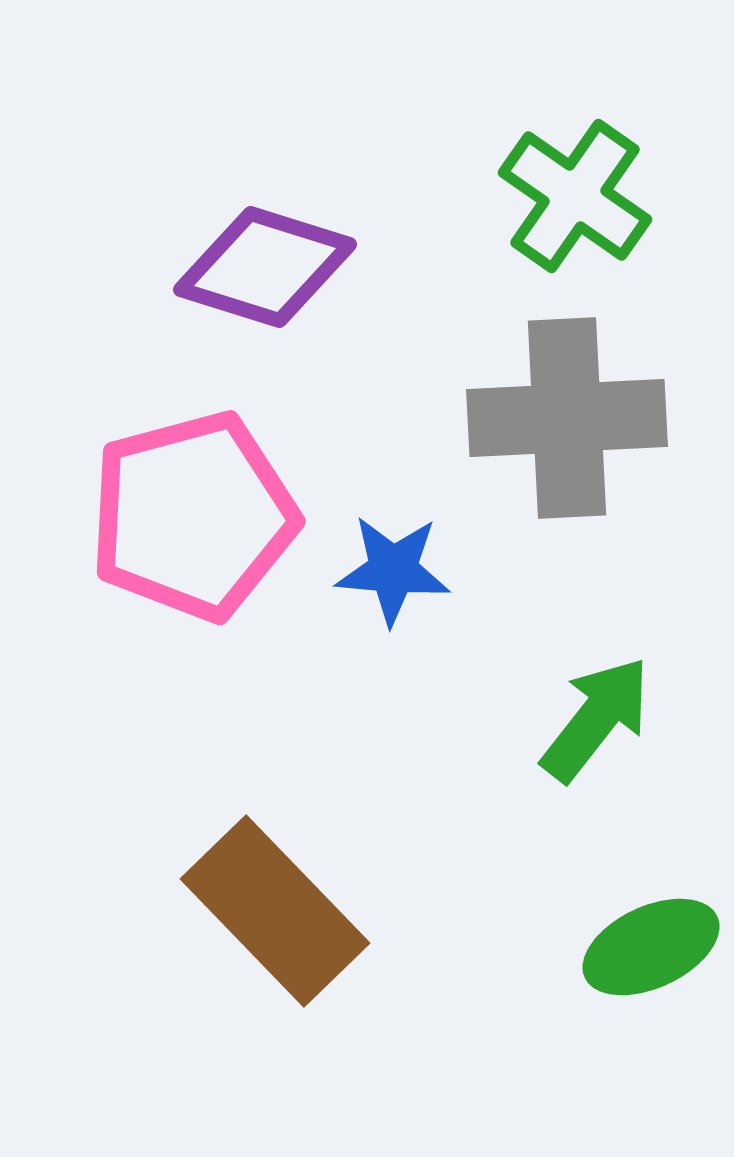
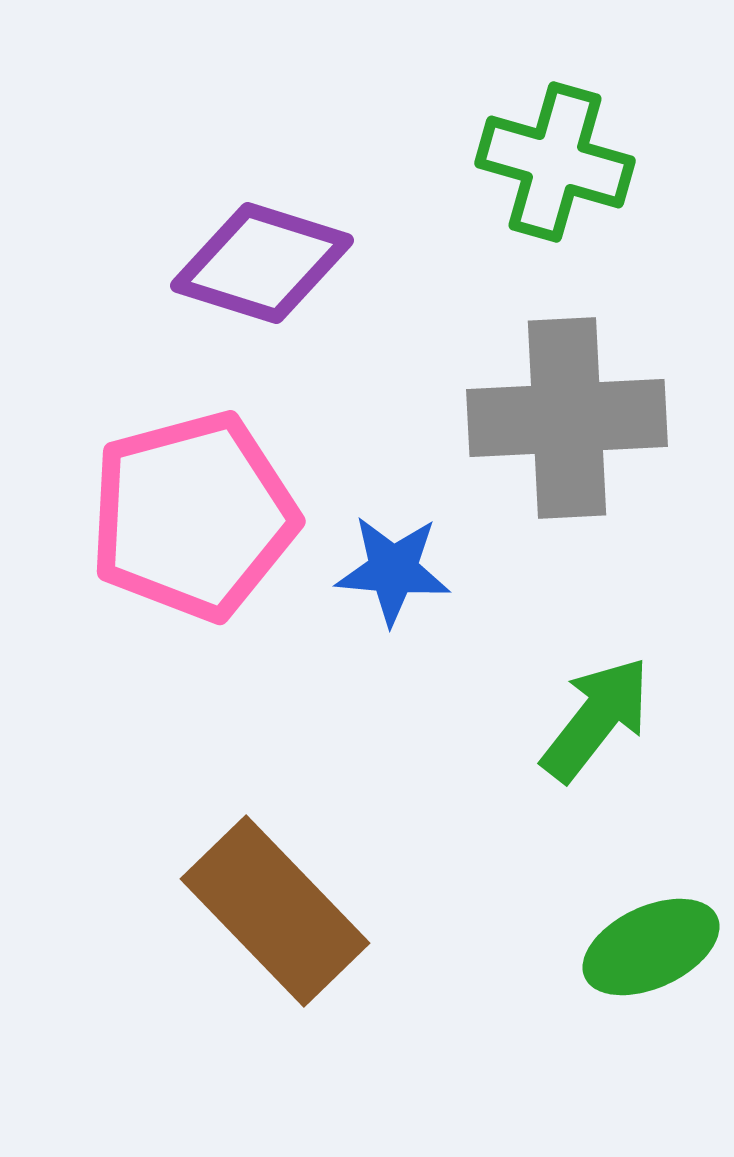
green cross: moved 20 px left, 34 px up; rotated 19 degrees counterclockwise
purple diamond: moved 3 px left, 4 px up
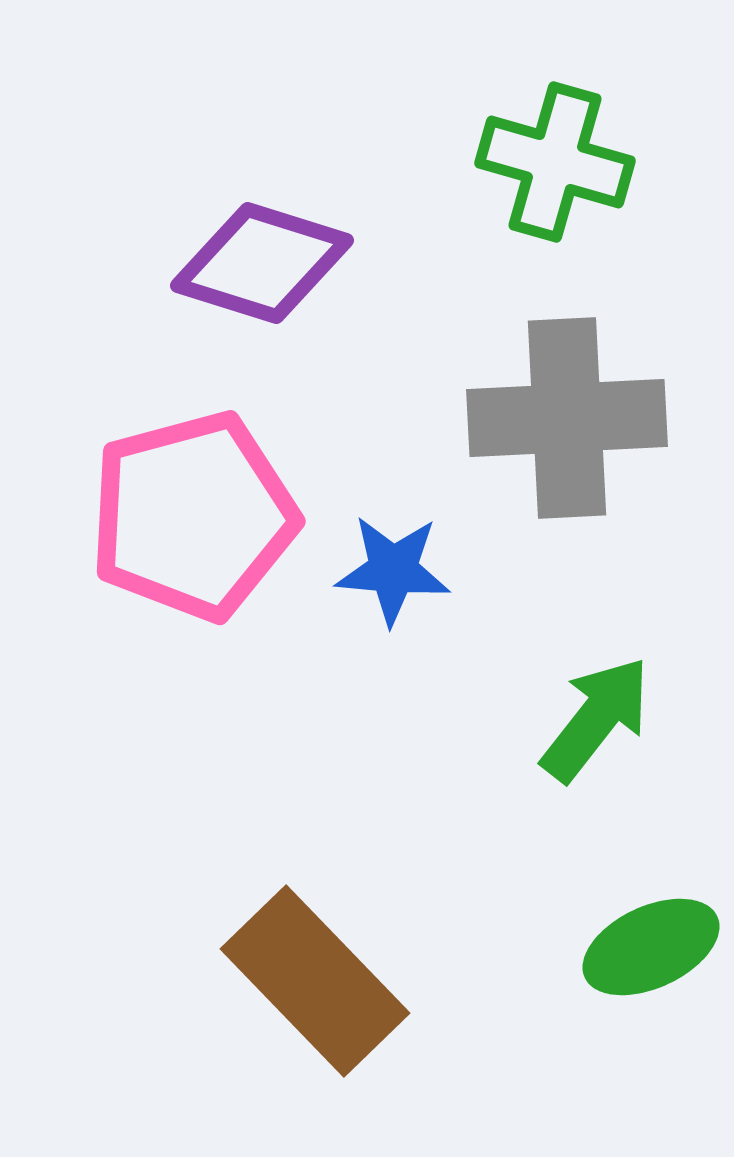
brown rectangle: moved 40 px right, 70 px down
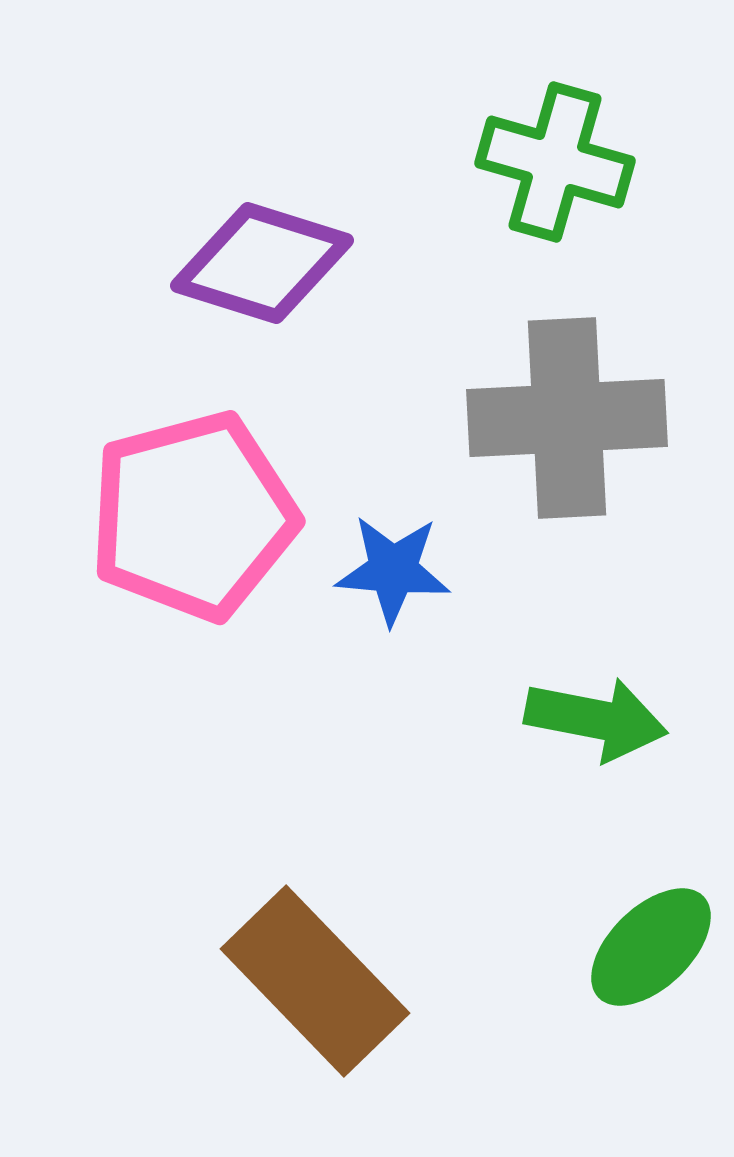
green arrow: rotated 63 degrees clockwise
green ellipse: rotated 19 degrees counterclockwise
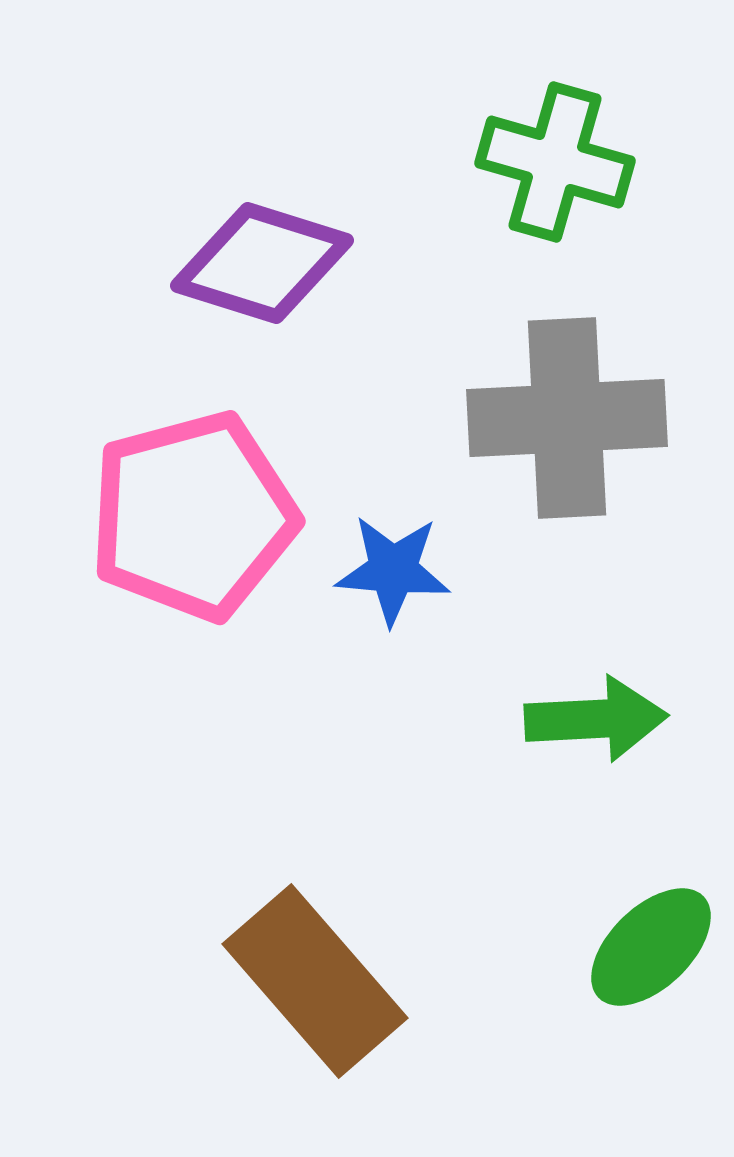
green arrow: rotated 14 degrees counterclockwise
brown rectangle: rotated 3 degrees clockwise
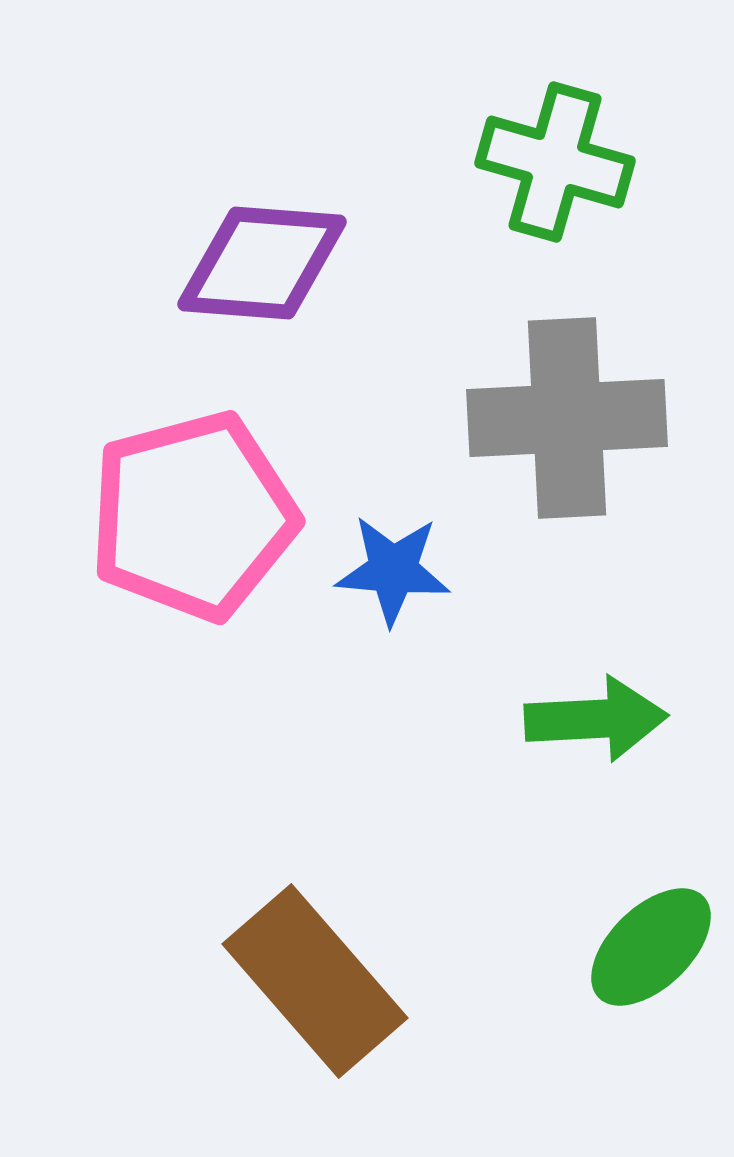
purple diamond: rotated 13 degrees counterclockwise
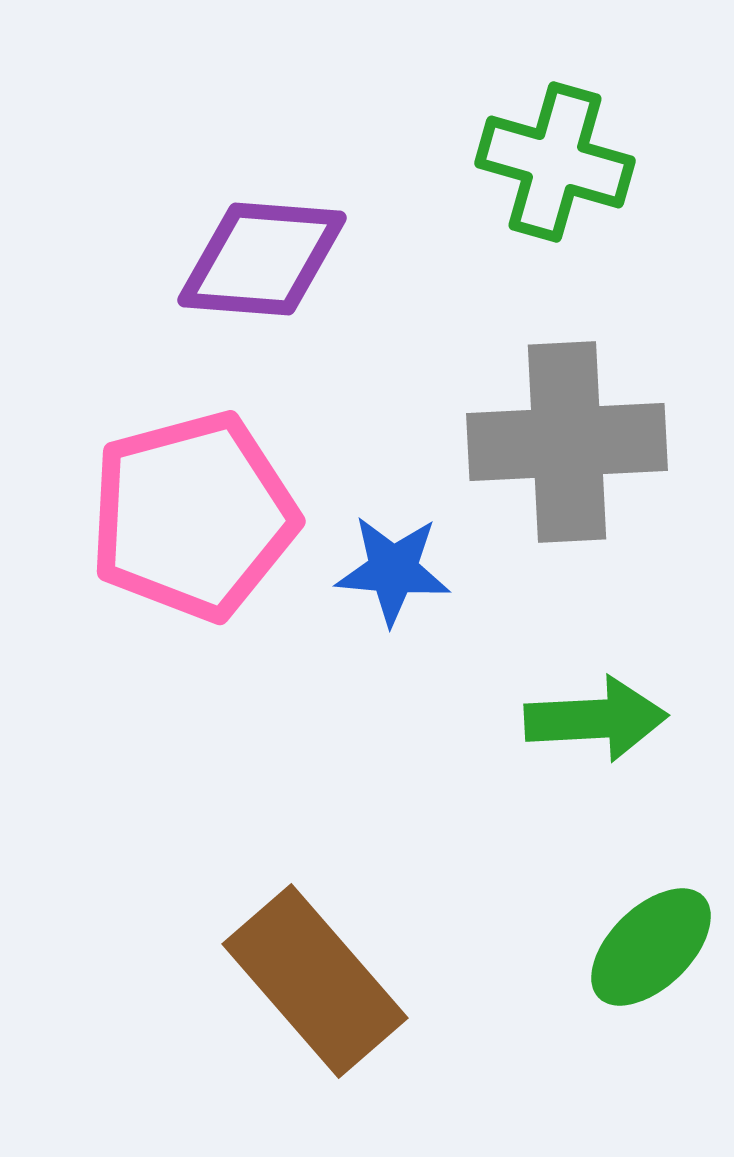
purple diamond: moved 4 px up
gray cross: moved 24 px down
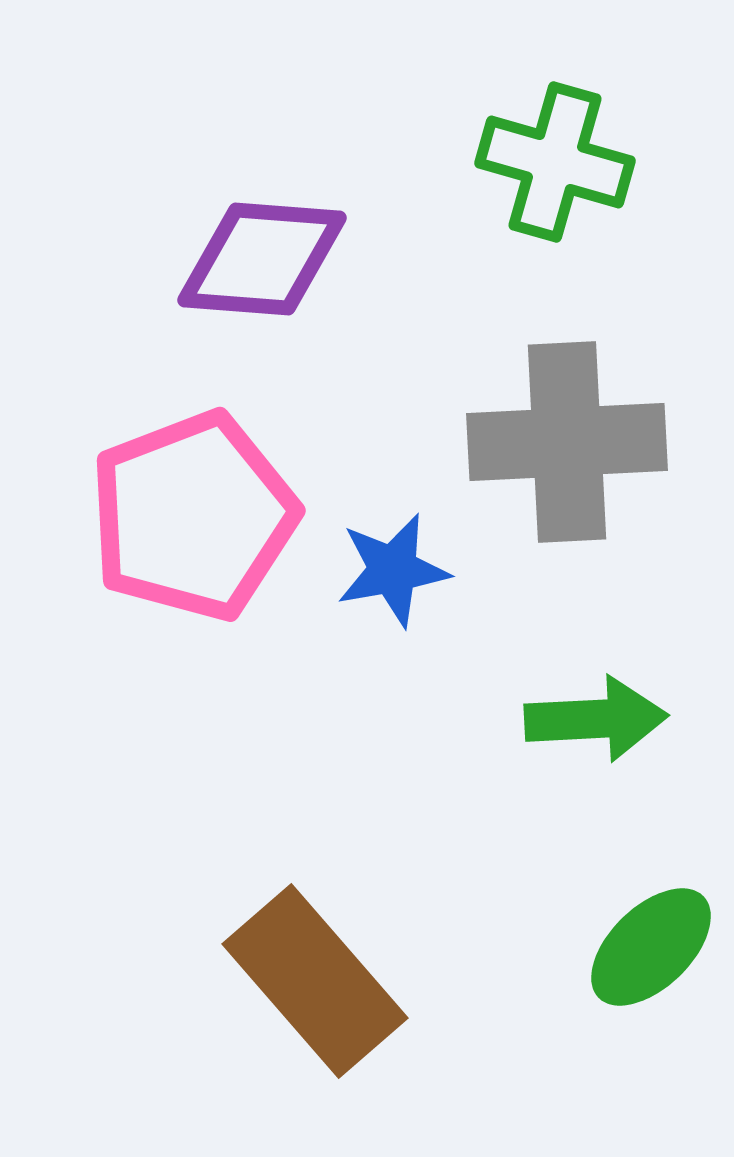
pink pentagon: rotated 6 degrees counterclockwise
blue star: rotated 15 degrees counterclockwise
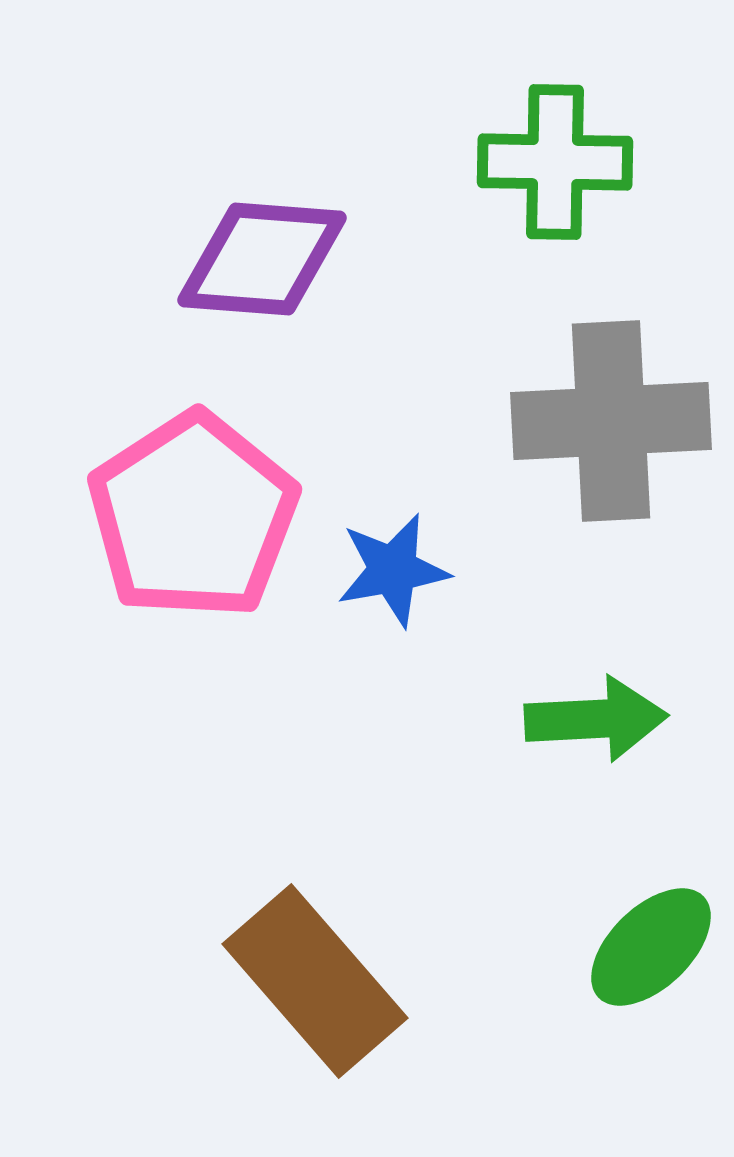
green cross: rotated 15 degrees counterclockwise
gray cross: moved 44 px right, 21 px up
pink pentagon: rotated 12 degrees counterclockwise
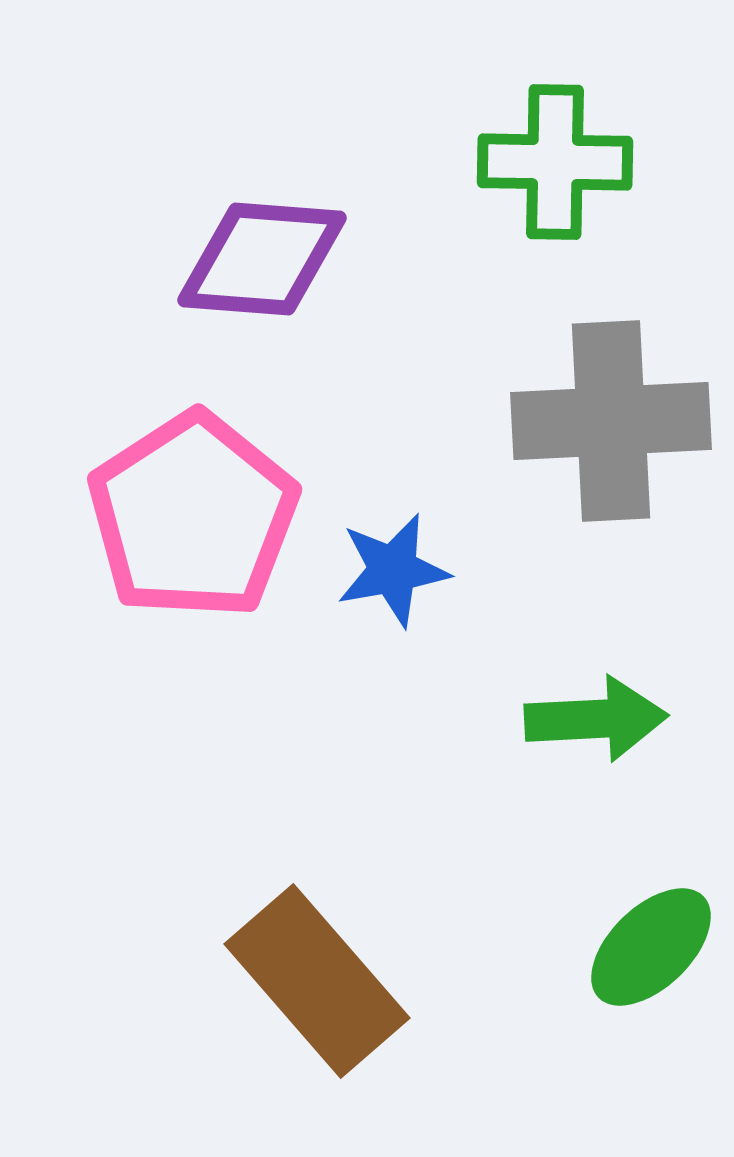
brown rectangle: moved 2 px right
